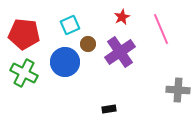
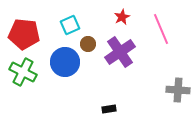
green cross: moved 1 px left, 1 px up
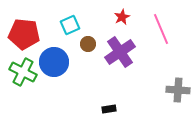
blue circle: moved 11 px left
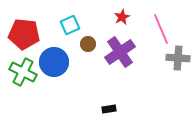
gray cross: moved 32 px up
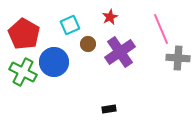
red star: moved 12 px left
red pentagon: rotated 24 degrees clockwise
